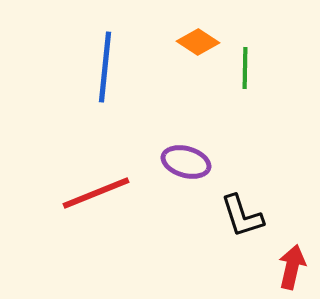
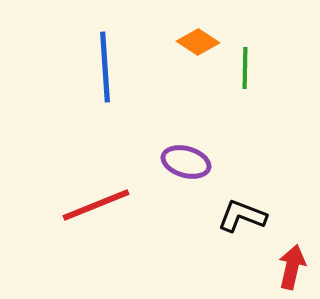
blue line: rotated 10 degrees counterclockwise
red line: moved 12 px down
black L-shape: rotated 129 degrees clockwise
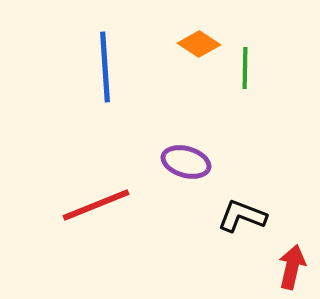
orange diamond: moved 1 px right, 2 px down
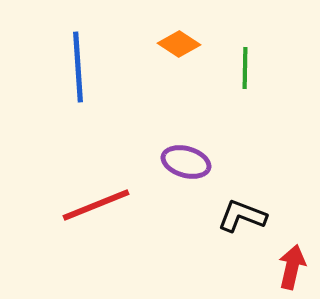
orange diamond: moved 20 px left
blue line: moved 27 px left
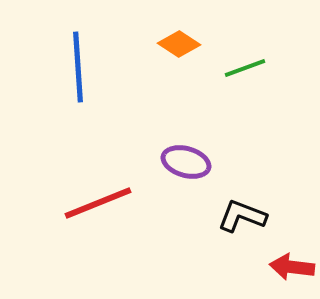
green line: rotated 69 degrees clockwise
red line: moved 2 px right, 2 px up
red arrow: rotated 96 degrees counterclockwise
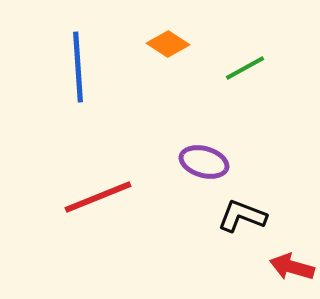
orange diamond: moved 11 px left
green line: rotated 9 degrees counterclockwise
purple ellipse: moved 18 px right
red line: moved 6 px up
red arrow: rotated 9 degrees clockwise
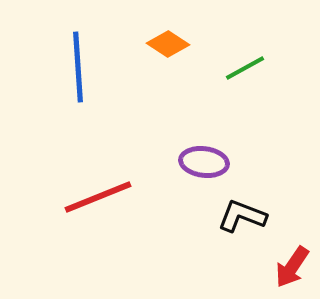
purple ellipse: rotated 9 degrees counterclockwise
red arrow: rotated 72 degrees counterclockwise
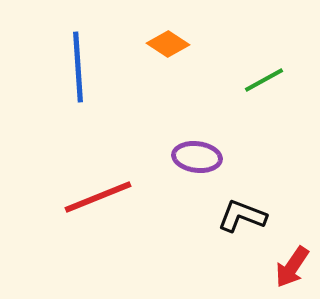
green line: moved 19 px right, 12 px down
purple ellipse: moved 7 px left, 5 px up
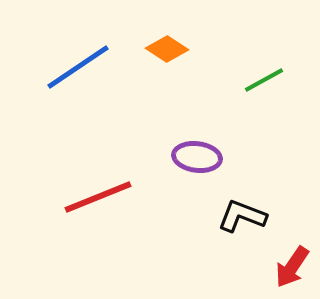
orange diamond: moved 1 px left, 5 px down
blue line: rotated 60 degrees clockwise
